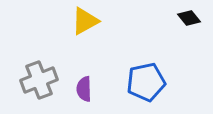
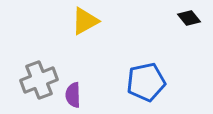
purple semicircle: moved 11 px left, 6 px down
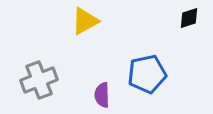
black diamond: rotated 70 degrees counterclockwise
blue pentagon: moved 1 px right, 8 px up
purple semicircle: moved 29 px right
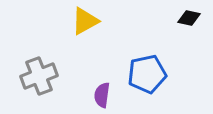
black diamond: rotated 30 degrees clockwise
gray cross: moved 4 px up
purple semicircle: rotated 10 degrees clockwise
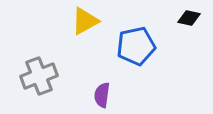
blue pentagon: moved 11 px left, 28 px up
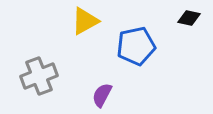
purple semicircle: rotated 20 degrees clockwise
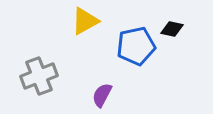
black diamond: moved 17 px left, 11 px down
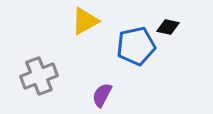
black diamond: moved 4 px left, 2 px up
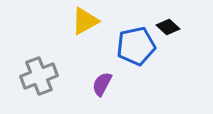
black diamond: rotated 30 degrees clockwise
purple semicircle: moved 11 px up
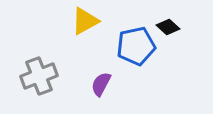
purple semicircle: moved 1 px left
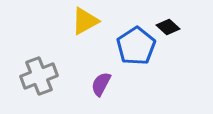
blue pentagon: rotated 21 degrees counterclockwise
